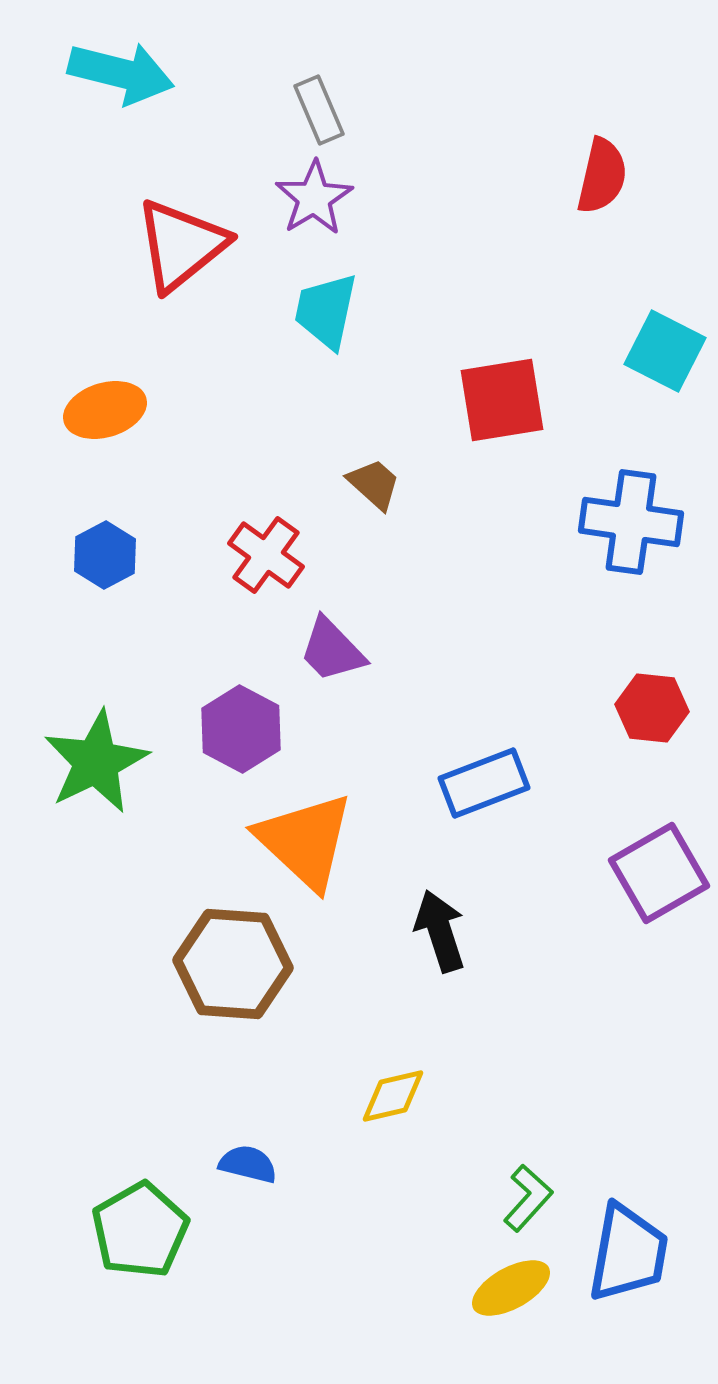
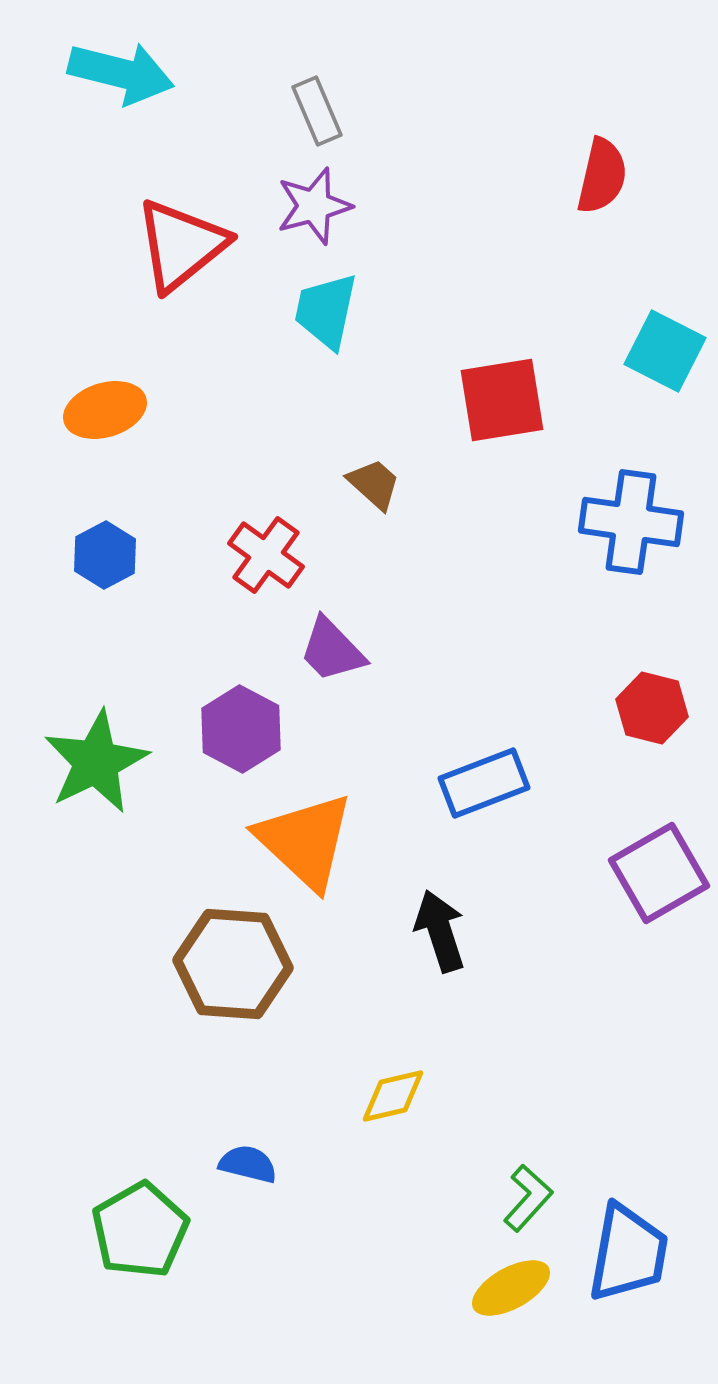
gray rectangle: moved 2 px left, 1 px down
purple star: moved 8 px down; rotated 16 degrees clockwise
red hexagon: rotated 8 degrees clockwise
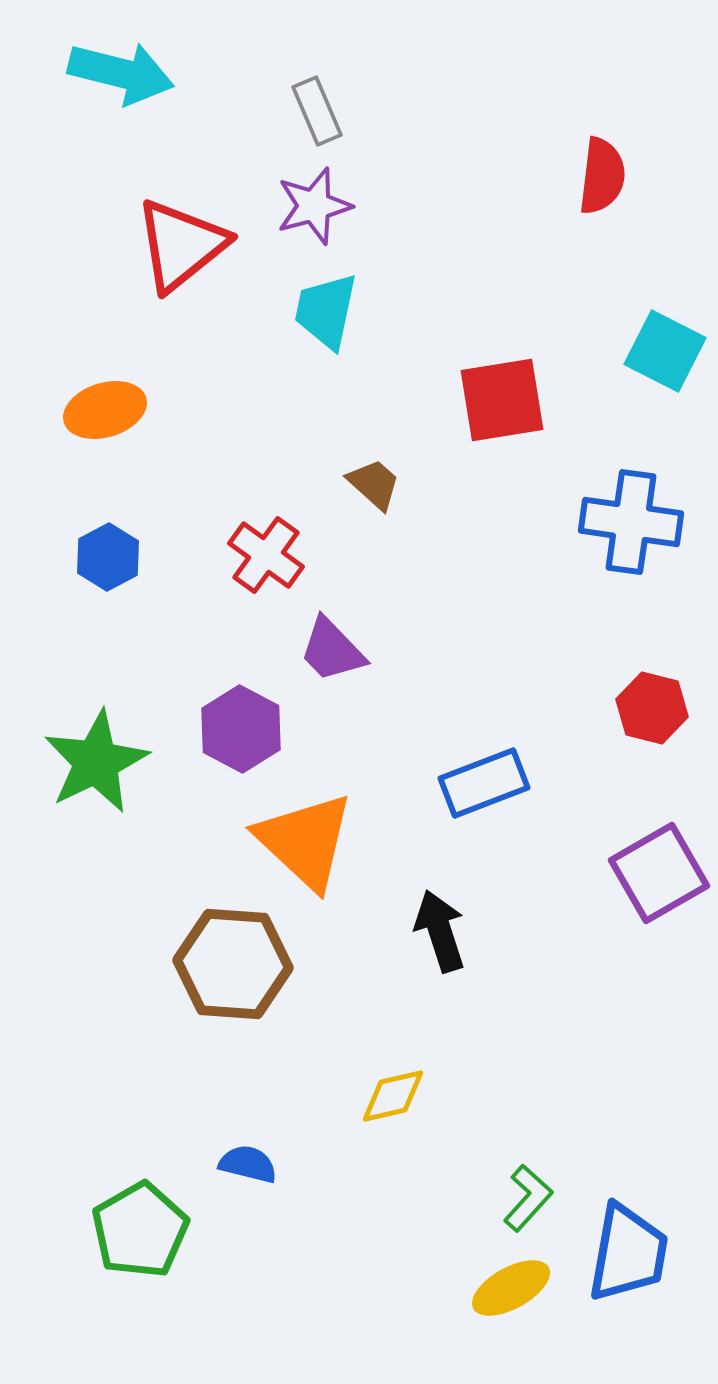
red semicircle: rotated 6 degrees counterclockwise
blue hexagon: moved 3 px right, 2 px down
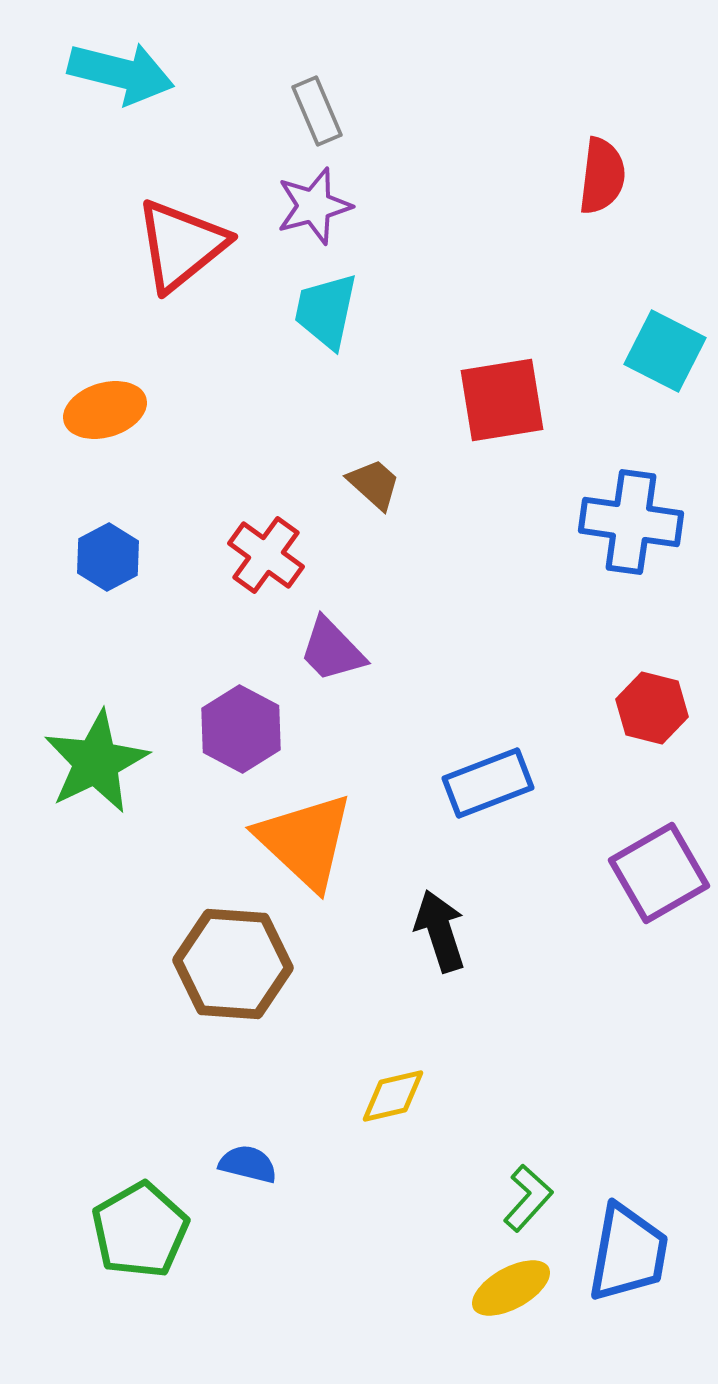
blue rectangle: moved 4 px right
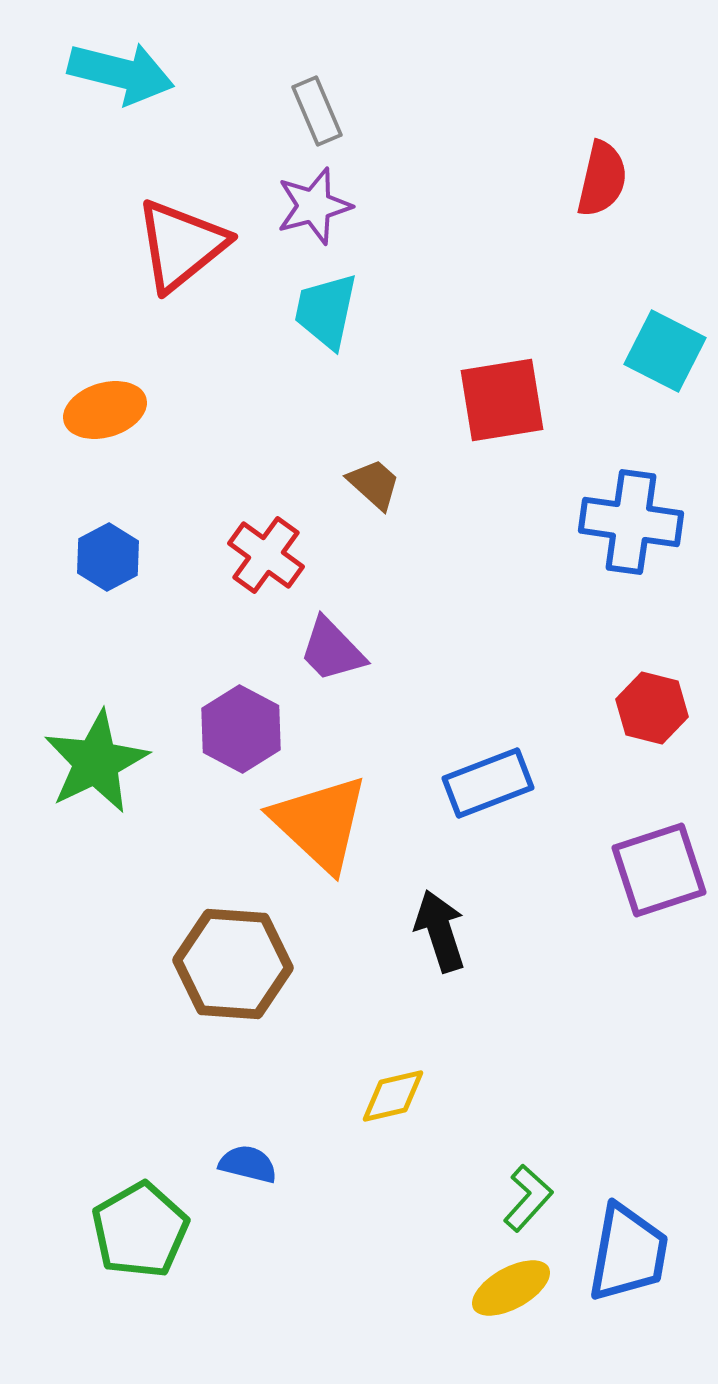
red semicircle: moved 3 px down; rotated 6 degrees clockwise
orange triangle: moved 15 px right, 18 px up
purple square: moved 3 px up; rotated 12 degrees clockwise
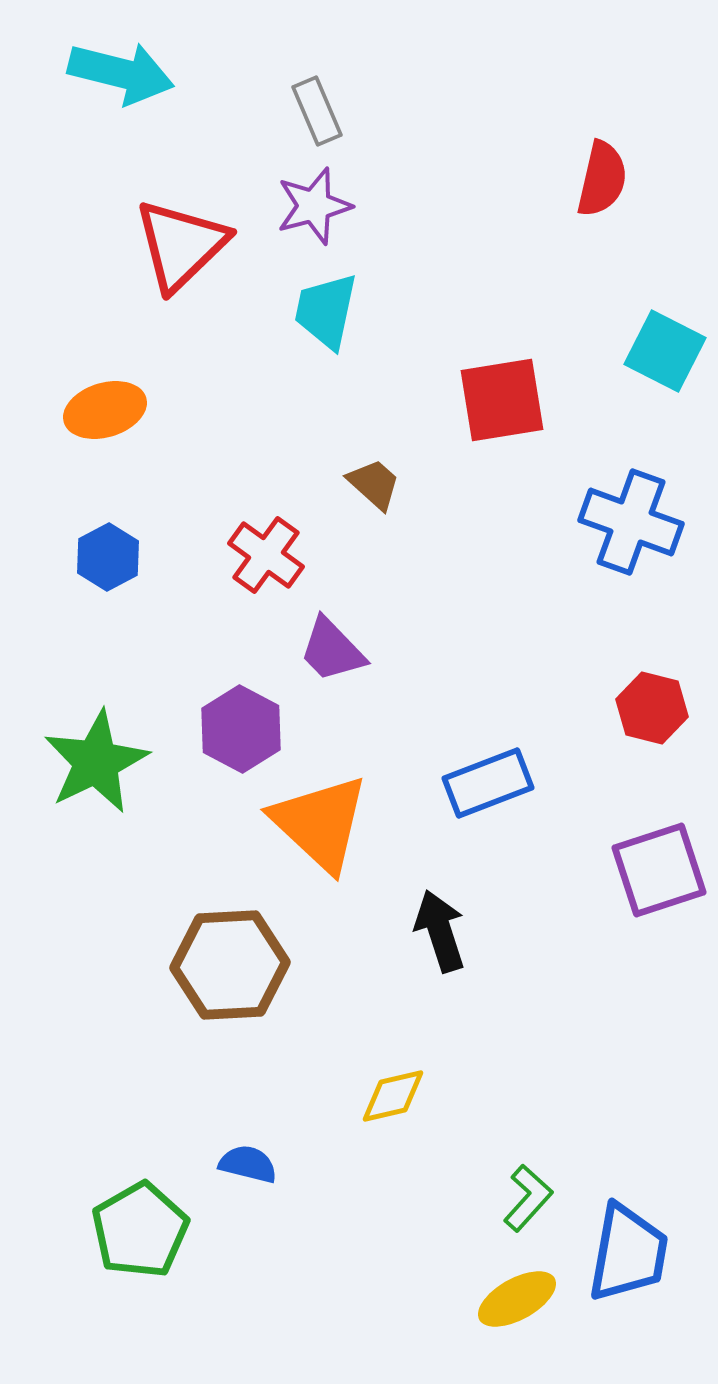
red triangle: rotated 5 degrees counterclockwise
blue cross: rotated 12 degrees clockwise
brown hexagon: moved 3 px left, 1 px down; rotated 7 degrees counterclockwise
yellow ellipse: moved 6 px right, 11 px down
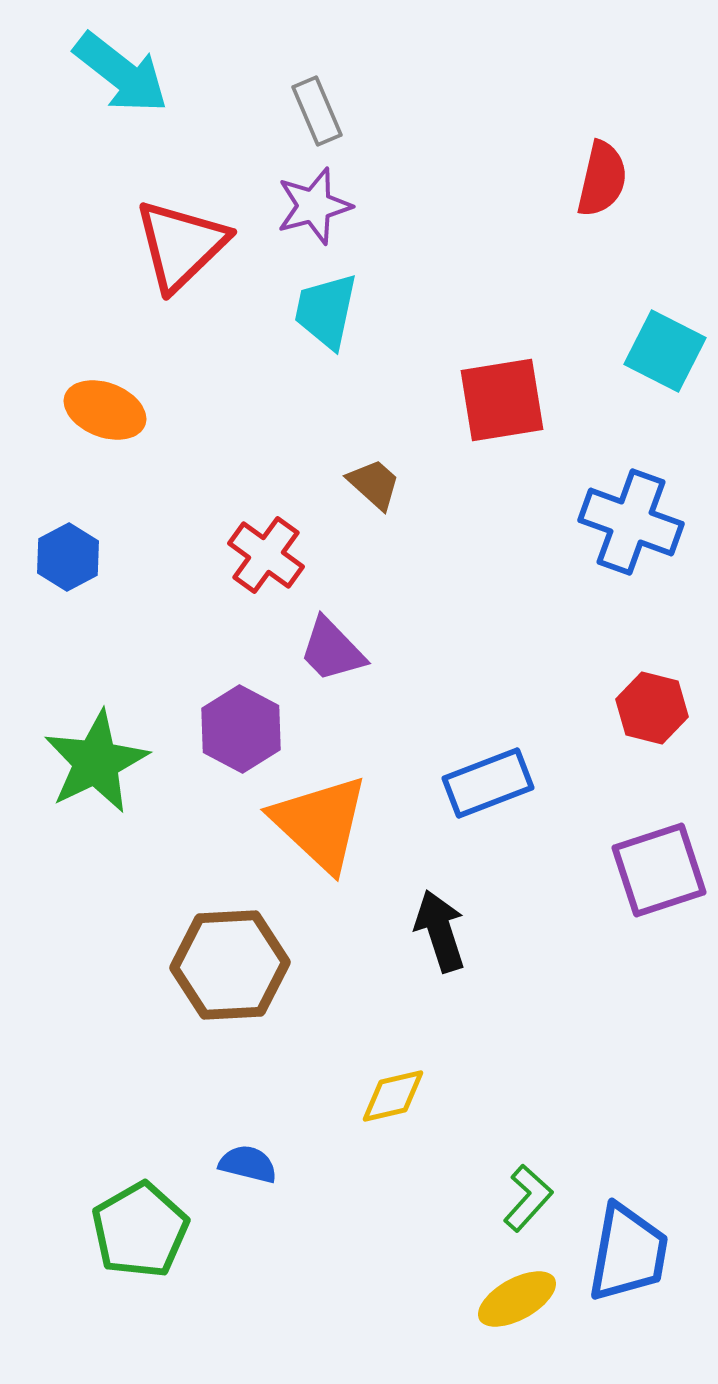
cyan arrow: rotated 24 degrees clockwise
orange ellipse: rotated 38 degrees clockwise
blue hexagon: moved 40 px left
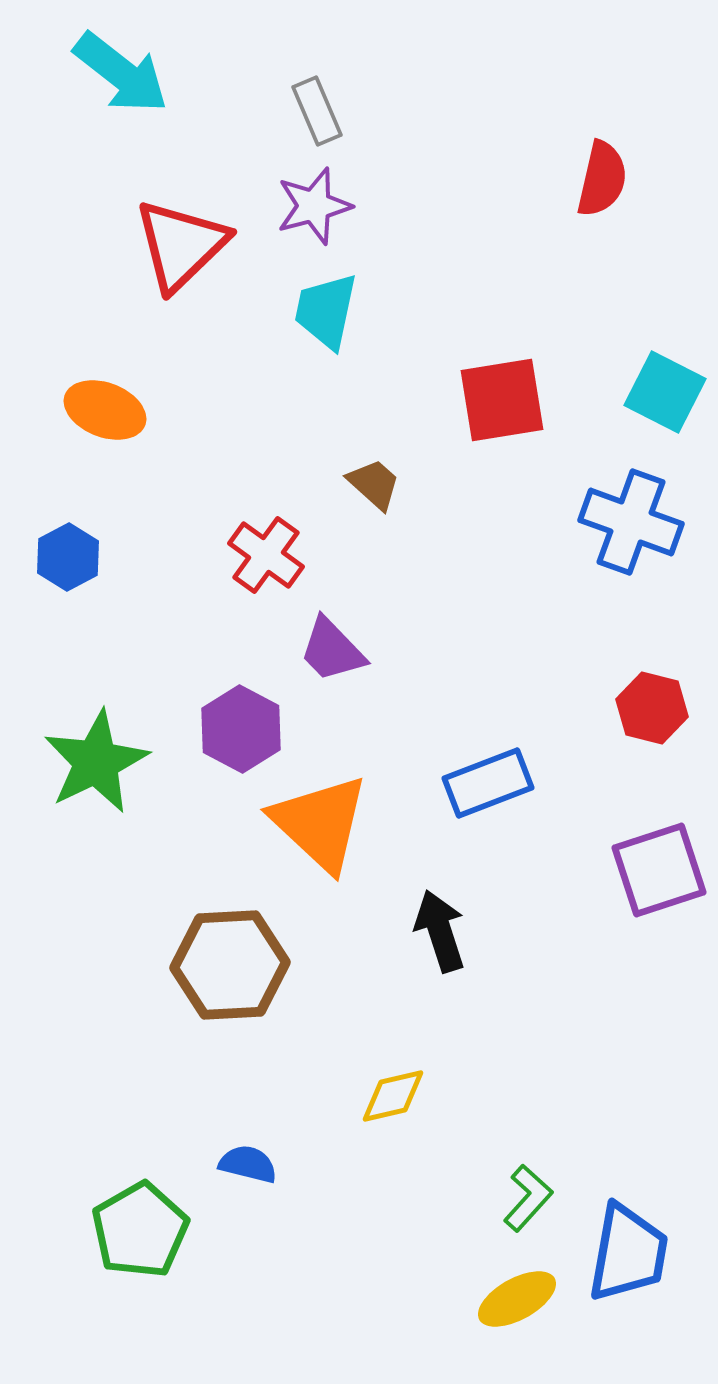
cyan square: moved 41 px down
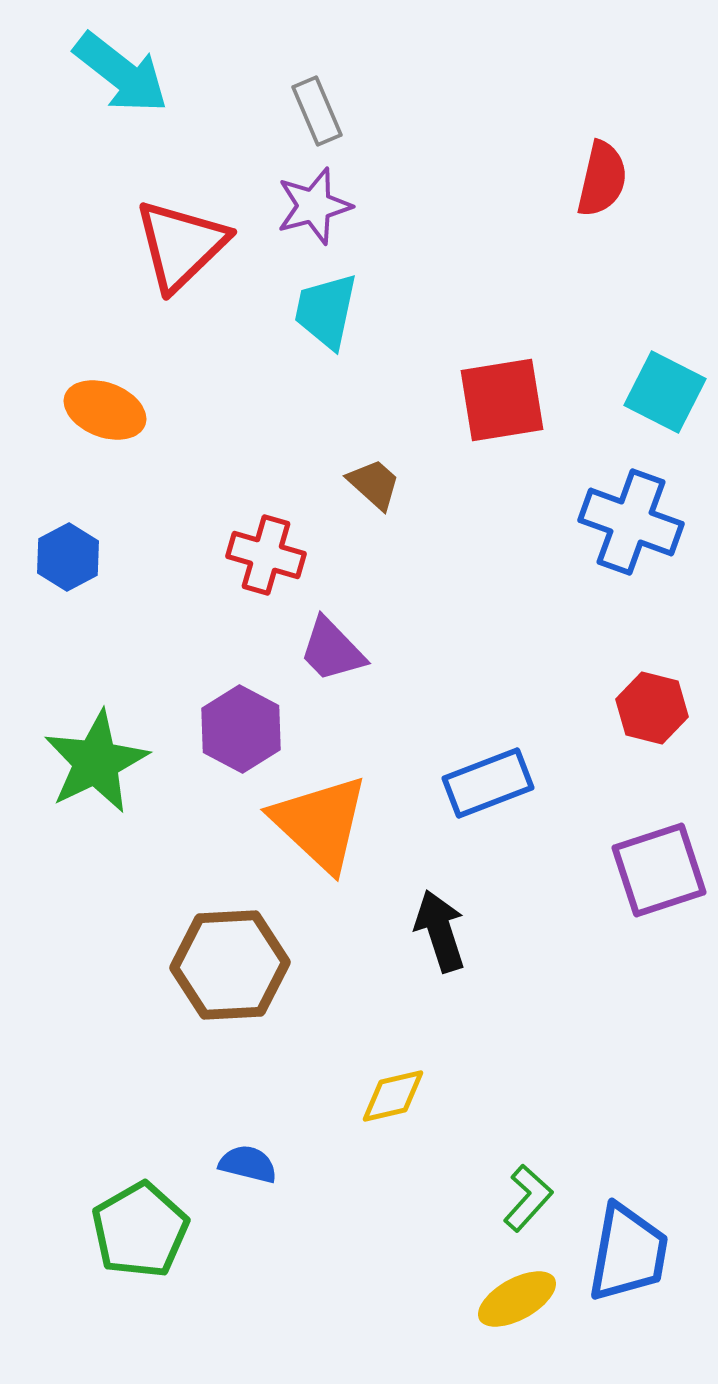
red cross: rotated 20 degrees counterclockwise
